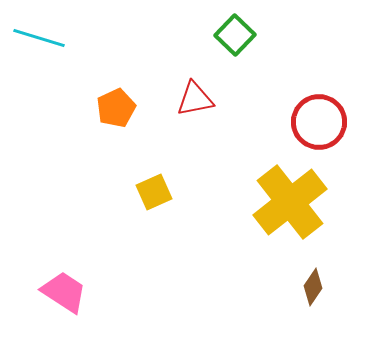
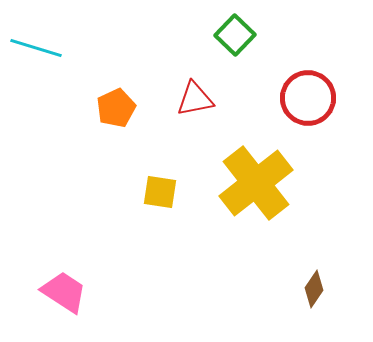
cyan line: moved 3 px left, 10 px down
red circle: moved 11 px left, 24 px up
yellow square: moved 6 px right; rotated 33 degrees clockwise
yellow cross: moved 34 px left, 19 px up
brown diamond: moved 1 px right, 2 px down
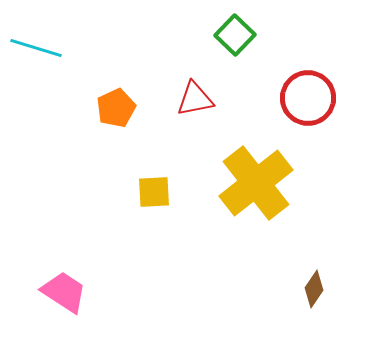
yellow square: moved 6 px left; rotated 12 degrees counterclockwise
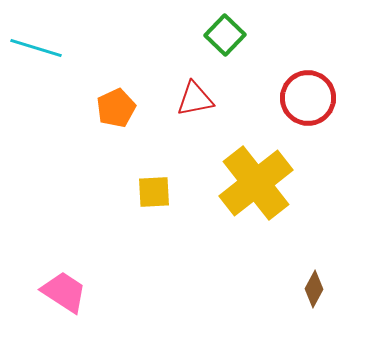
green square: moved 10 px left
brown diamond: rotated 6 degrees counterclockwise
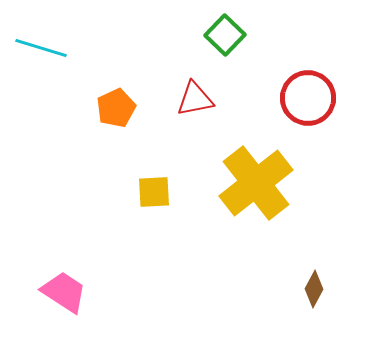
cyan line: moved 5 px right
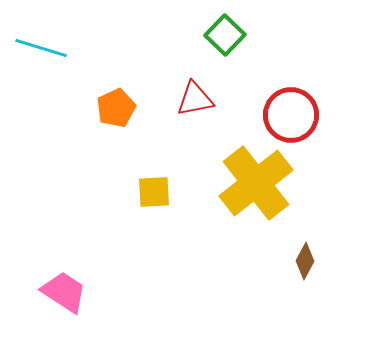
red circle: moved 17 px left, 17 px down
brown diamond: moved 9 px left, 28 px up
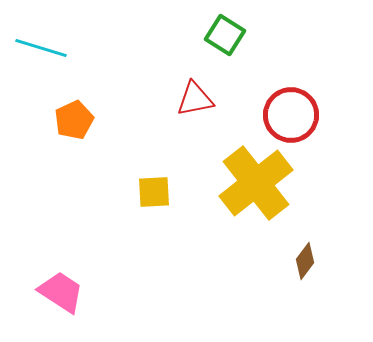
green square: rotated 12 degrees counterclockwise
orange pentagon: moved 42 px left, 12 px down
brown diamond: rotated 9 degrees clockwise
pink trapezoid: moved 3 px left
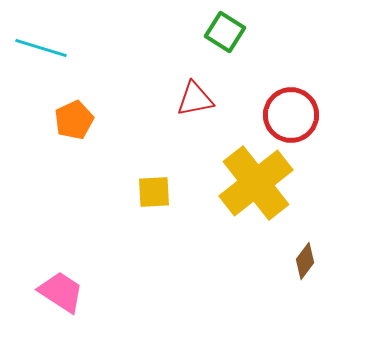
green square: moved 3 px up
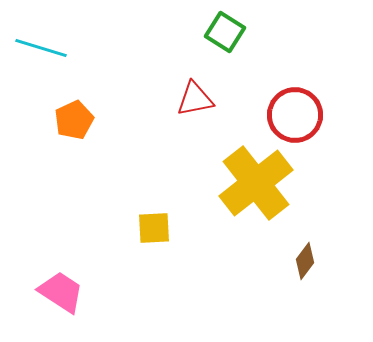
red circle: moved 4 px right
yellow square: moved 36 px down
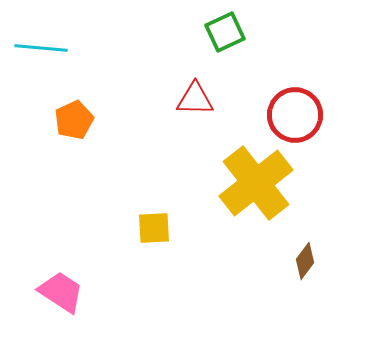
green square: rotated 33 degrees clockwise
cyan line: rotated 12 degrees counterclockwise
red triangle: rotated 12 degrees clockwise
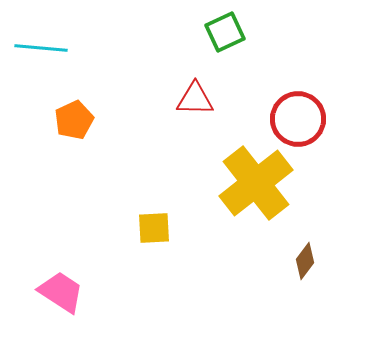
red circle: moved 3 px right, 4 px down
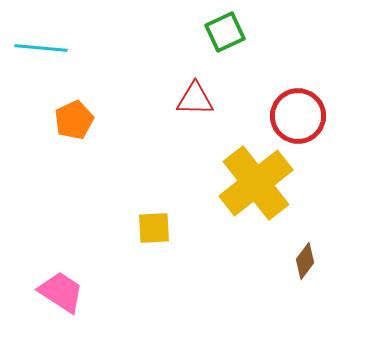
red circle: moved 3 px up
